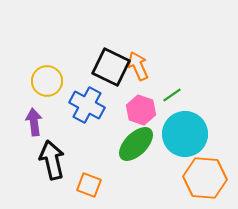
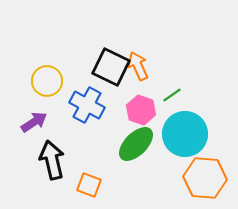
purple arrow: rotated 64 degrees clockwise
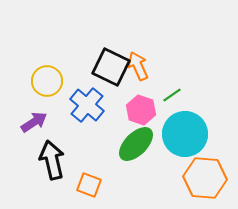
blue cross: rotated 12 degrees clockwise
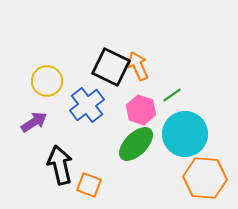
blue cross: rotated 12 degrees clockwise
black arrow: moved 8 px right, 5 px down
